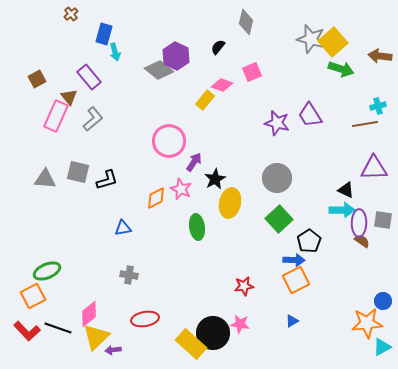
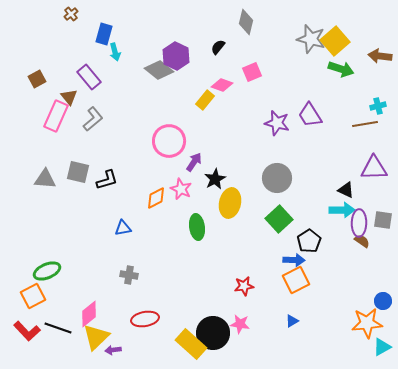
yellow square at (333, 42): moved 2 px right, 1 px up
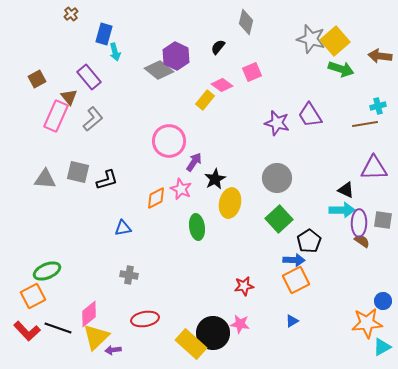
pink diamond at (222, 85): rotated 15 degrees clockwise
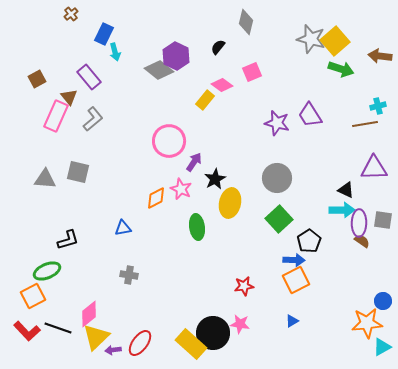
blue rectangle at (104, 34): rotated 10 degrees clockwise
black L-shape at (107, 180): moved 39 px left, 60 px down
red ellipse at (145, 319): moved 5 px left, 24 px down; rotated 44 degrees counterclockwise
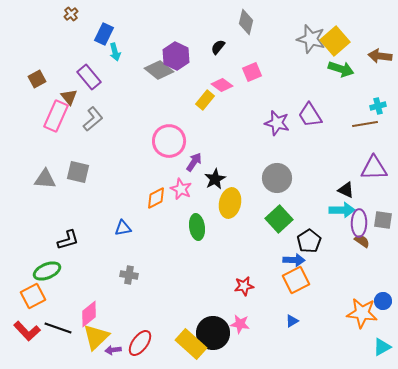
orange star at (367, 323): moved 5 px left, 10 px up; rotated 12 degrees clockwise
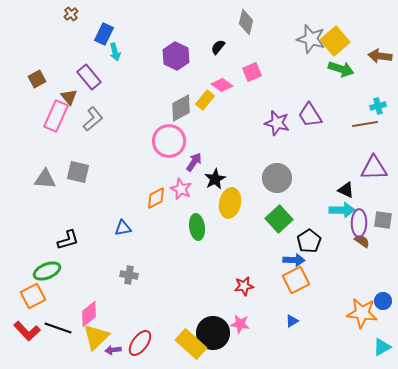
gray diamond at (159, 70): moved 22 px right, 38 px down; rotated 68 degrees counterclockwise
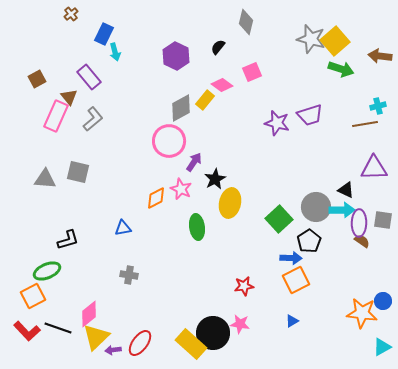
purple trapezoid at (310, 115): rotated 76 degrees counterclockwise
gray circle at (277, 178): moved 39 px right, 29 px down
blue arrow at (294, 260): moved 3 px left, 2 px up
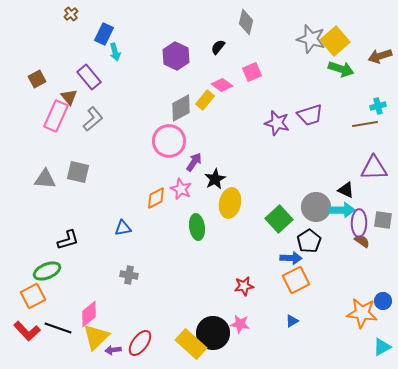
brown arrow at (380, 56): rotated 25 degrees counterclockwise
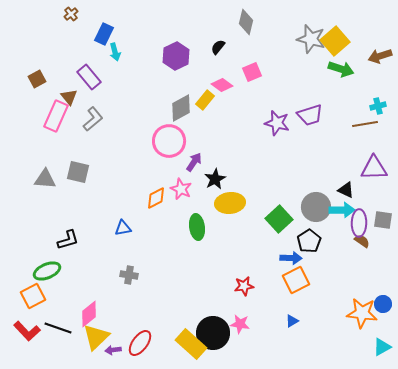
purple hexagon at (176, 56): rotated 8 degrees clockwise
yellow ellipse at (230, 203): rotated 72 degrees clockwise
blue circle at (383, 301): moved 3 px down
